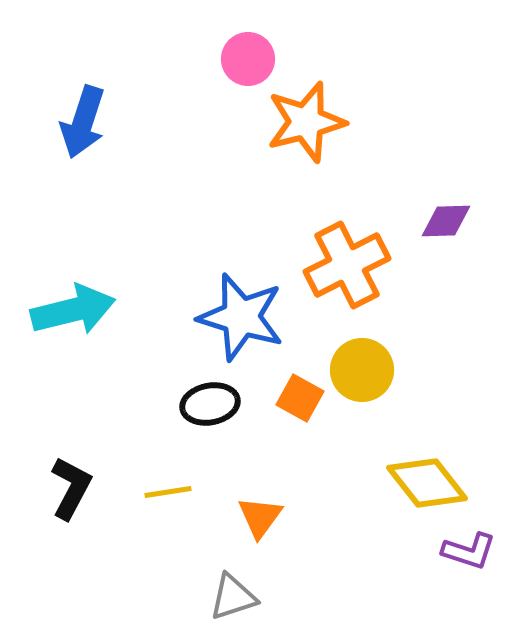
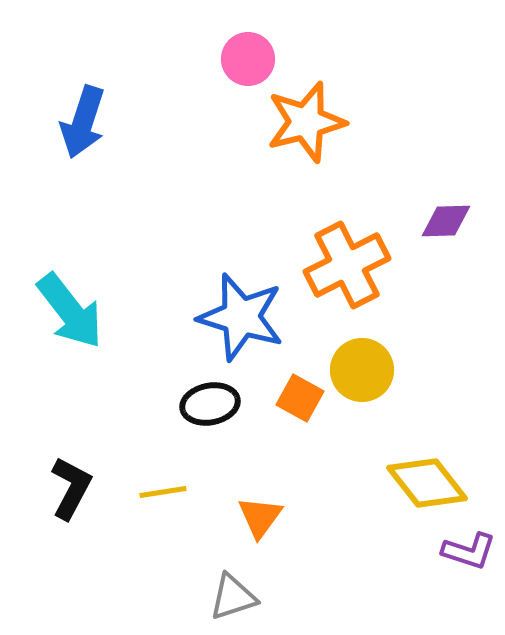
cyan arrow: moved 3 px left, 1 px down; rotated 66 degrees clockwise
yellow line: moved 5 px left
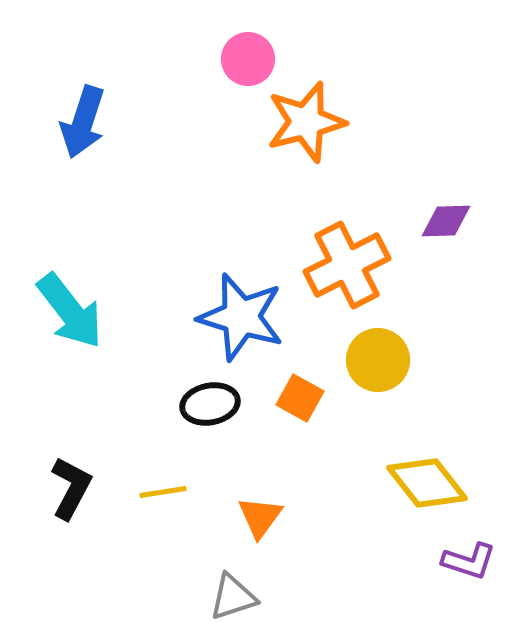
yellow circle: moved 16 px right, 10 px up
purple L-shape: moved 10 px down
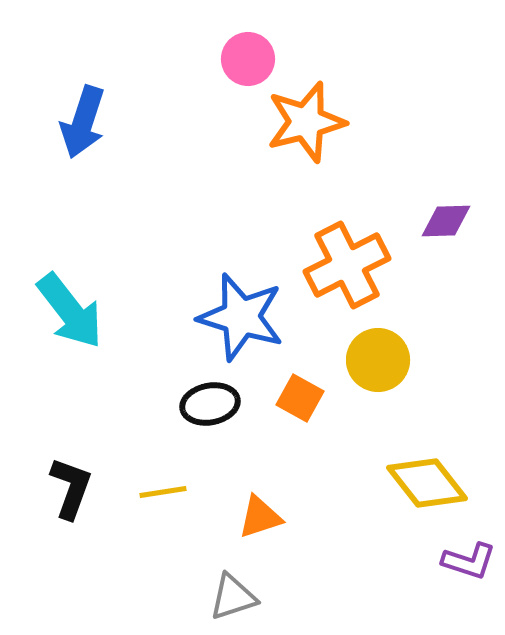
black L-shape: rotated 8 degrees counterclockwise
orange triangle: rotated 36 degrees clockwise
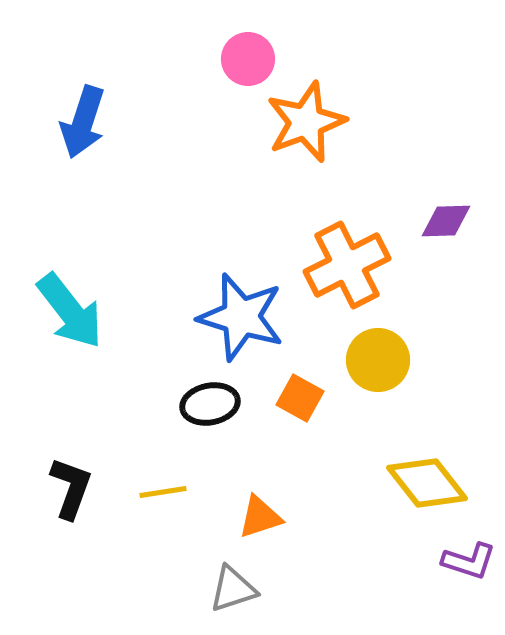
orange star: rotated 6 degrees counterclockwise
gray triangle: moved 8 px up
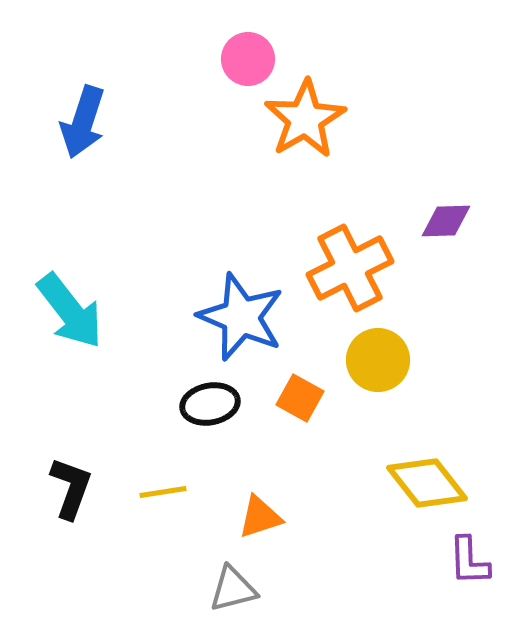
orange star: moved 1 px left, 3 px up; rotated 10 degrees counterclockwise
orange cross: moved 3 px right, 3 px down
blue star: rotated 6 degrees clockwise
purple L-shape: rotated 70 degrees clockwise
gray triangle: rotated 4 degrees clockwise
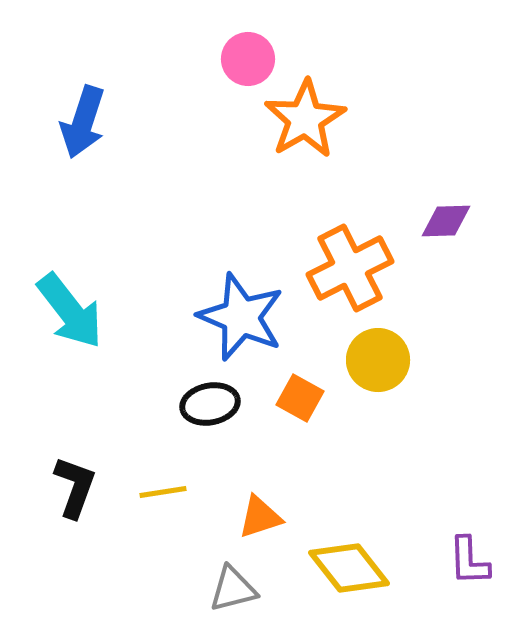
yellow diamond: moved 78 px left, 85 px down
black L-shape: moved 4 px right, 1 px up
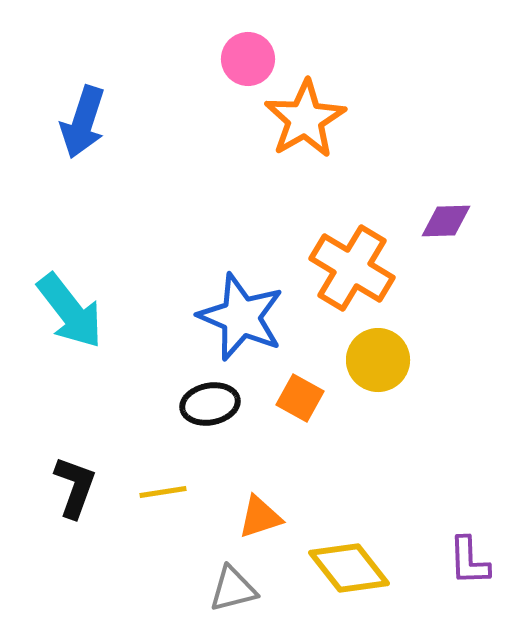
orange cross: moved 2 px right; rotated 32 degrees counterclockwise
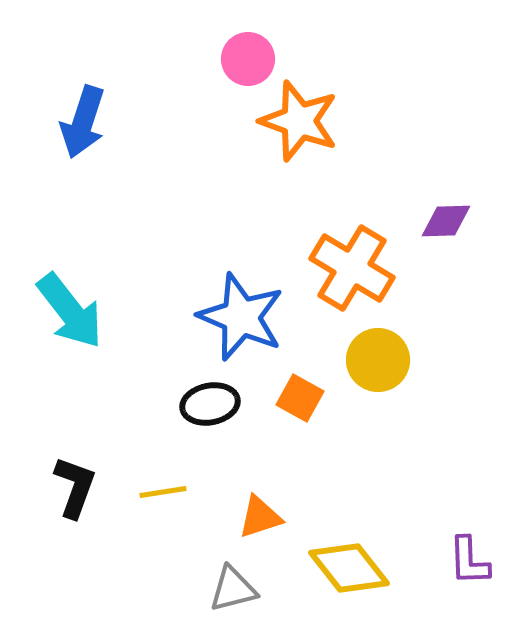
orange star: moved 6 px left, 2 px down; rotated 22 degrees counterclockwise
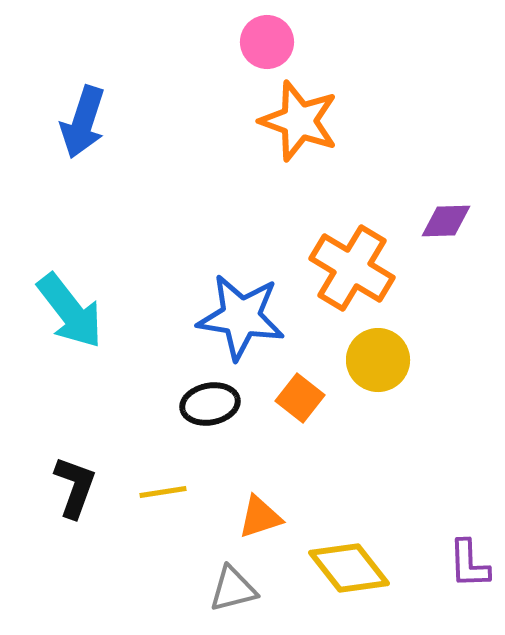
pink circle: moved 19 px right, 17 px up
blue star: rotated 14 degrees counterclockwise
orange square: rotated 9 degrees clockwise
purple L-shape: moved 3 px down
